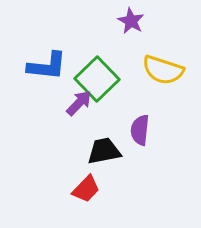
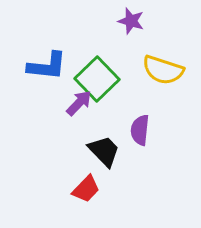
purple star: rotated 12 degrees counterclockwise
black trapezoid: rotated 57 degrees clockwise
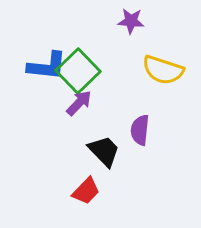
purple star: rotated 12 degrees counterclockwise
green square: moved 19 px left, 8 px up
red trapezoid: moved 2 px down
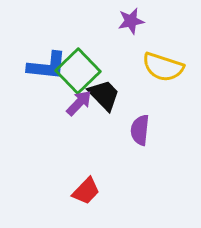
purple star: rotated 16 degrees counterclockwise
yellow semicircle: moved 3 px up
black trapezoid: moved 56 px up
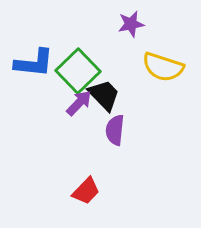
purple star: moved 3 px down
blue L-shape: moved 13 px left, 3 px up
purple semicircle: moved 25 px left
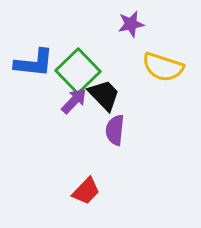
purple arrow: moved 5 px left, 2 px up
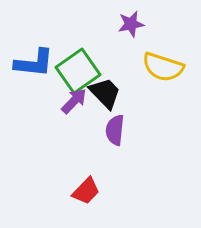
green square: rotated 9 degrees clockwise
black trapezoid: moved 1 px right, 2 px up
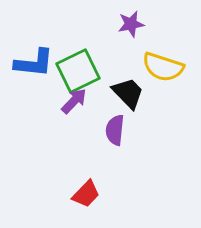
green square: rotated 9 degrees clockwise
black trapezoid: moved 23 px right
red trapezoid: moved 3 px down
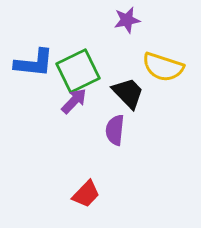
purple star: moved 4 px left, 4 px up
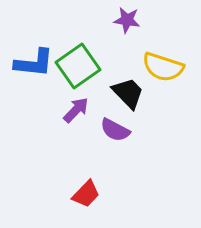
purple star: rotated 20 degrees clockwise
green square: moved 5 px up; rotated 9 degrees counterclockwise
purple arrow: moved 2 px right, 9 px down
purple semicircle: rotated 68 degrees counterclockwise
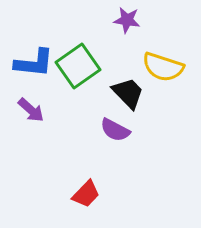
purple arrow: moved 45 px left; rotated 88 degrees clockwise
